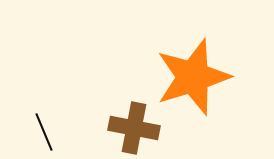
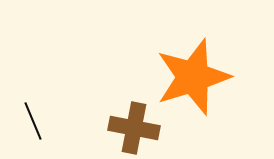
black line: moved 11 px left, 11 px up
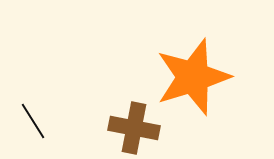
black line: rotated 9 degrees counterclockwise
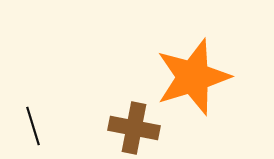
black line: moved 5 px down; rotated 15 degrees clockwise
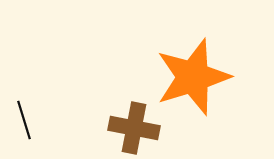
black line: moved 9 px left, 6 px up
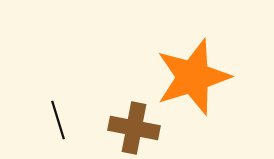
black line: moved 34 px right
